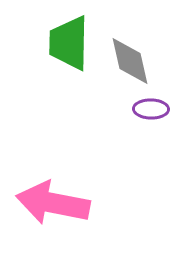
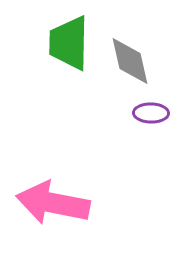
purple ellipse: moved 4 px down
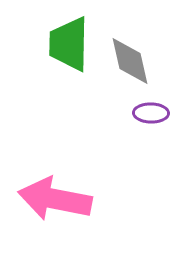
green trapezoid: moved 1 px down
pink arrow: moved 2 px right, 4 px up
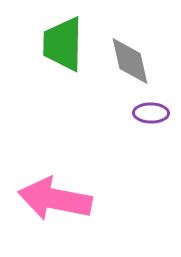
green trapezoid: moved 6 px left
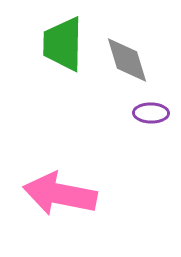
gray diamond: moved 3 px left, 1 px up; rotated 4 degrees counterclockwise
pink arrow: moved 5 px right, 5 px up
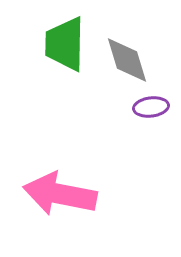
green trapezoid: moved 2 px right
purple ellipse: moved 6 px up; rotated 8 degrees counterclockwise
